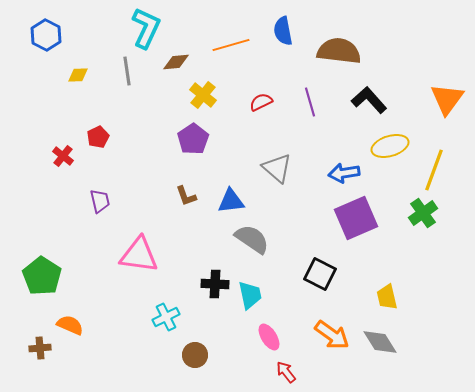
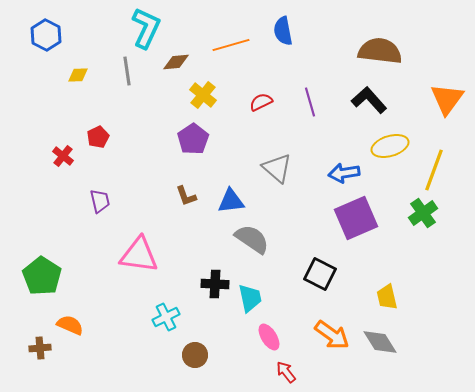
brown semicircle: moved 41 px right
cyan trapezoid: moved 3 px down
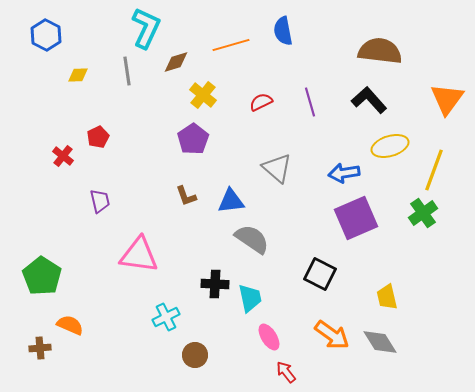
brown diamond: rotated 12 degrees counterclockwise
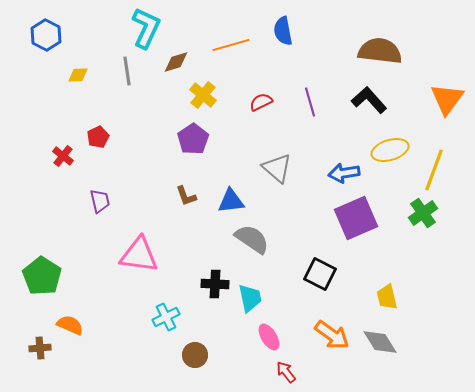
yellow ellipse: moved 4 px down
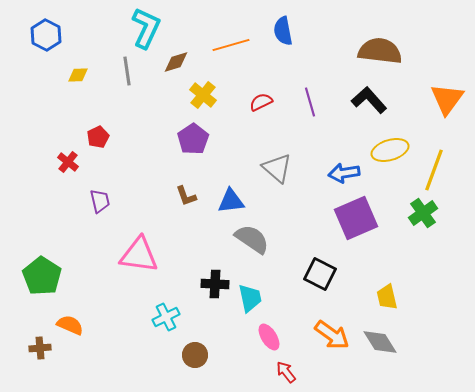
red cross: moved 5 px right, 6 px down
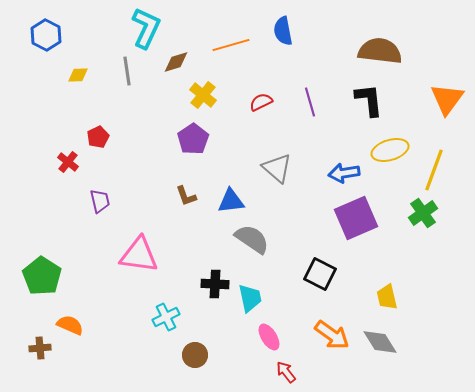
black L-shape: rotated 36 degrees clockwise
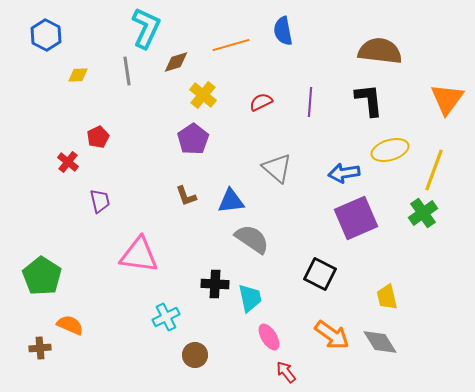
purple line: rotated 20 degrees clockwise
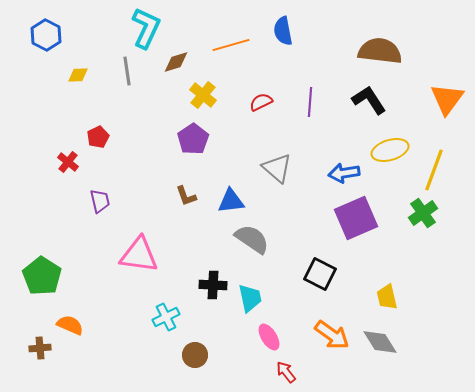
black L-shape: rotated 27 degrees counterclockwise
black cross: moved 2 px left, 1 px down
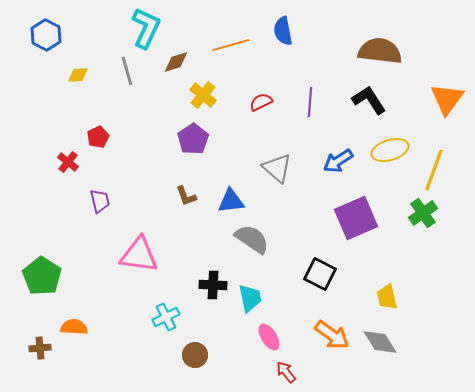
gray line: rotated 8 degrees counterclockwise
blue arrow: moved 6 px left, 12 px up; rotated 24 degrees counterclockwise
orange semicircle: moved 4 px right, 2 px down; rotated 20 degrees counterclockwise
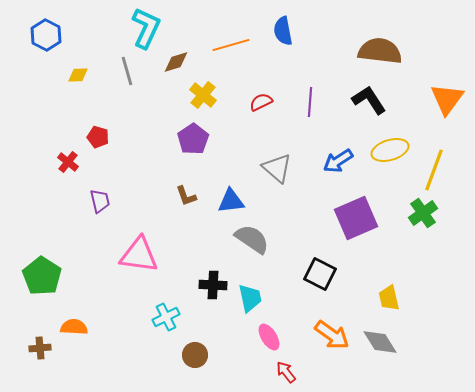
red pentagon: rotated 30 degrees counterclockwise
yellow trapezoid: moved 2 px right, 1 px down
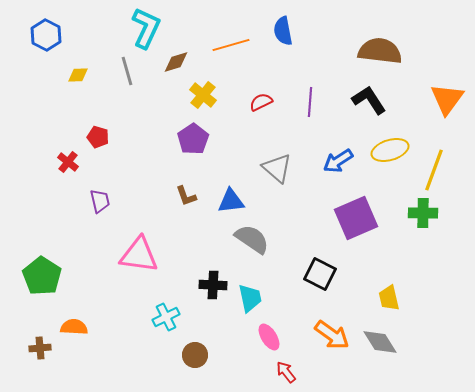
green cross: rotated 36 degrees clockwise
